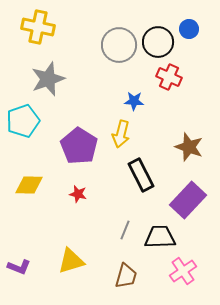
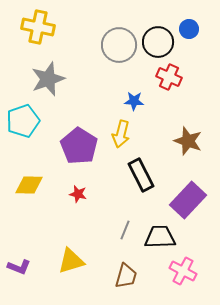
brown star: moved 1 px left, 6 px up
pink cross: rotated 28 degrees counterclockwise
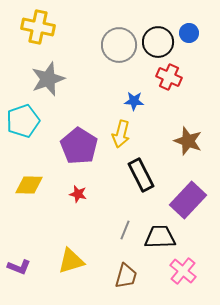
blue circle: moved 4 px down
pink cross: rotated 12 degrees clockwise
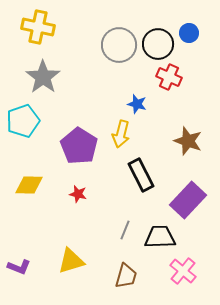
black circle: moved 2 px down
gray star: moved 5 px left, 2 px up; rotated 16 degrees counterclockwise
blue star: moved 3 px right, 3 px down; rotated 12 degrees clockwise
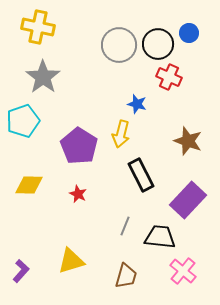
red star: rotated 12 degrees clockwise
gray line: moved 4 px up
black trapezoid: rotated 8 degrees clockwise
purple L-shape: moved 2 px right, 4 px down; rotated 70 degrees counterclockwise
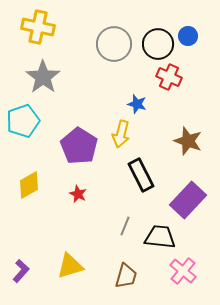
blue circle: moved 1 px left, 3 px down
gray circle: moved 5 px left, 1 px up
yellow diamond: rotated 32 degrees counterclockwise
yellow triangle: moved 1 px left, 5 px down
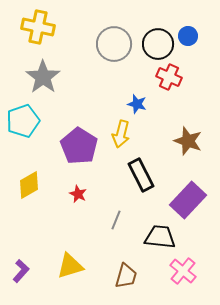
gray line: moved 9 px left, 6 px up
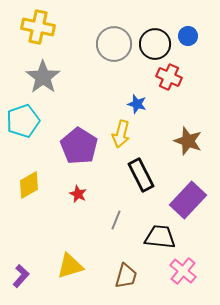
black circle: moved 3 px left
purple L-shape: moved 5 px down
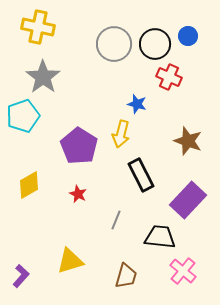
cyan pentagon: moved 5 px up
yellow triangle: moved 5 px up
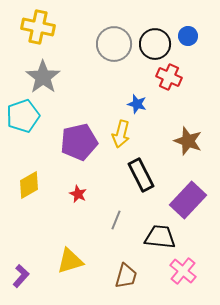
purple pentagon: moved 4 px up; rotated 27 degrees clockwise
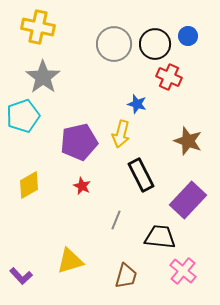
red star: moved 4 px right, 8 px up
purple L-shape: rotated 95 degrees clockwise
